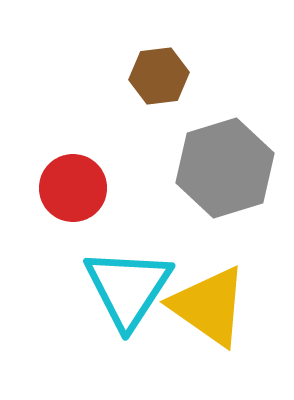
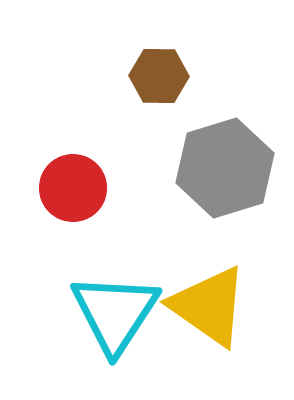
brown hexagon: rotated 8 degrees clockwise
cyan triangle: moved 13 px left, 25 px down
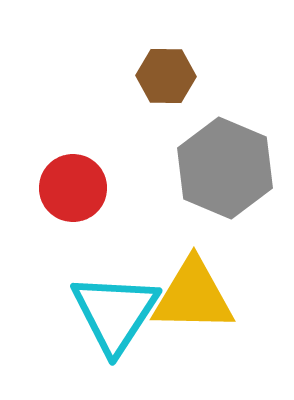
brown hexagon: moved 7 px right
gray hexagon: rotated 20 degrees counterclockwise
yellow triangle: moved 16 px left, 10 px up; rotated 34 degrees counterclockwise
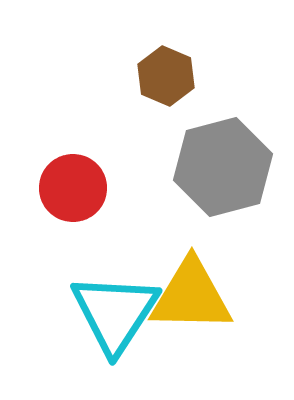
brown hexagon: rotated 22 degrees clockwise
gray hexagon: moved 2 px left, 1 px up; rotated 22 degrees clockwise
yellow triangle: moved 2 px left
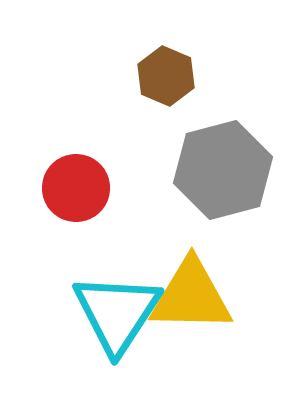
gray hexagon: moved 3 px down
red circle: moved 3 px right
cyan triangle: moved 2 px right
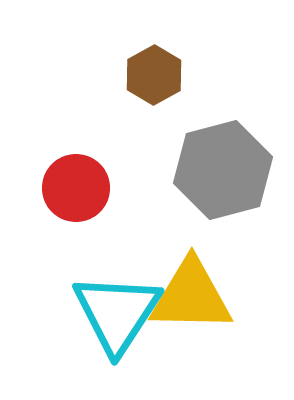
brown hexagon: moved 12 px left, 1 px up; rotated 8 degrees clockwise
